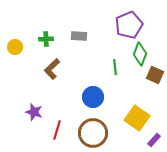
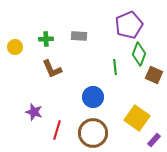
green diamond: moved 1 px left
brown L-shape: rotated 70 degrees counterclockwise
brown square: moved 1 px left
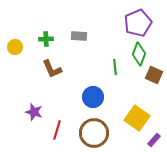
purple pentagon: moved 9 px right, 2 px up
brown circle: moved 1 px right
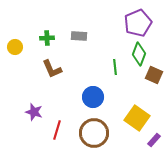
green cross: moved 1 px right, 1 px up
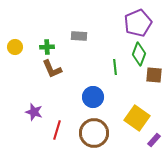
green cross: moved 9 px down
brown square: rotated 18 degrees counterclockwise
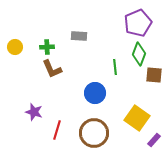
blue circle: moved 2 px right, 4 px up
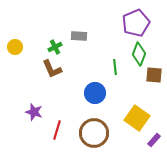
purple pentagon: moved 2 px left
green cross: moved 8 px right; rotated 24 degrees counterclockwise
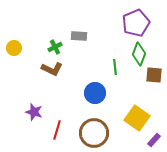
yellow circle: moved 1 px left, 1 px down
brown L-shape: rotated 40 degrees counterclockwise
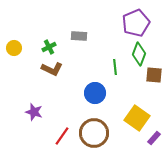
green cross: moved 6 px left
red line: moved 5 px right, 6 px down; rotated 18 degrees clockwise
purple rectangle: moved 2 px up
